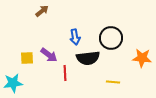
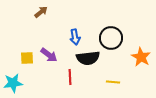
brown arrow: moved 1 px left, 1 px down
orange star: moved 1 px left, 1 px up; rotated 24 degrees clockwise
red line: moved 5 px right, 4 px down
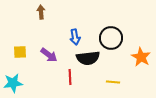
brown arrow: rotated 56 degrees counterclockwise
yellow square: moved 7 px left, 6 px up
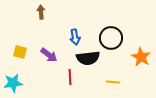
yellow square: rotated 16 degrees clockwise
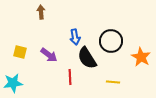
black circle: moved 3 px down
black semicircle: moved 1 px left; rotated 65 degrees clockwise
